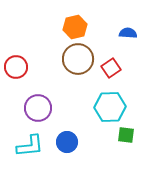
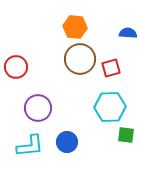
orange hexagon: rotated 20 degrees clockwise
brown circle: moved 2 px right
red square: rotated 18 degrees clockwise
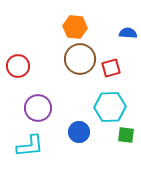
red circle: moved 2 px right, 1 px up
blue circle: moved 12 px right, 10 px up
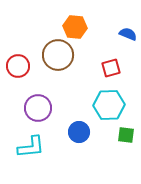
blue semicircle: moved 1 px down; rotated 18 degrees clockwise
brown circle: moved 22 px left, 4 px up
cyan hexagon: moved 1 px left, 2 px up
cyan L-shape: moved 1 px right, 1 px down
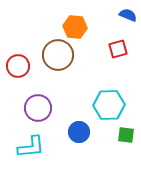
blue semicircle: moved 19 px up
red square: moved 7 px right, 19 px up
